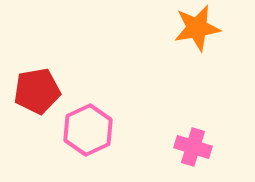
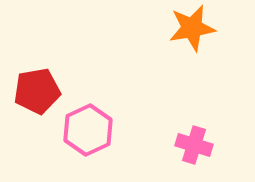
orange star: moved 5 px left
pink cross: moved 1 px right, 2 px up
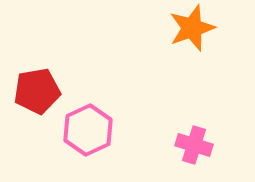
orange star: rotated 9 degrees counterclockwise
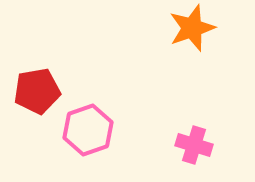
pink hexagon: rotated 6 degrees clockwise
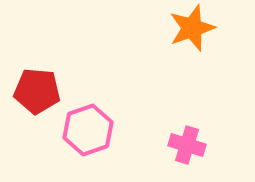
red pentagon: rotated 15 degrees clockwise
pink cross: moved 7 px left
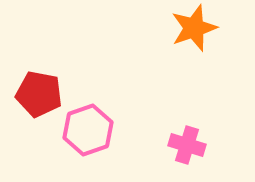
orange star: moved 2 px right
red pentagon: moved 2 px right, 3 px down; rotated 6 degrees clockwise
